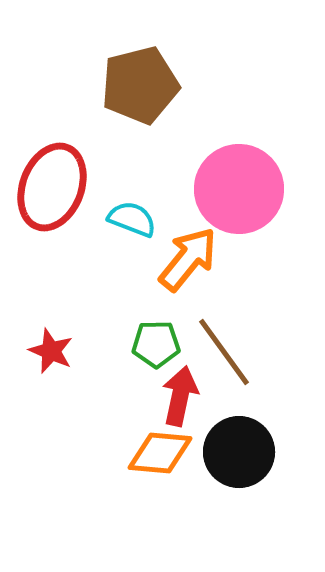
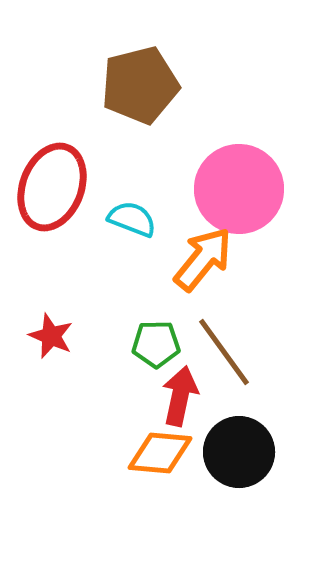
orange arrow: moved 15 px right
red star: moved 15 px up
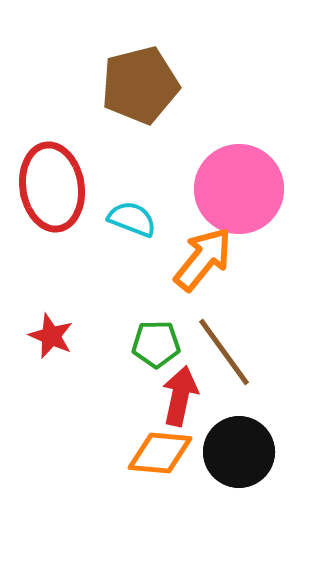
red ellipse: rotated 30 degrees counterclockwise
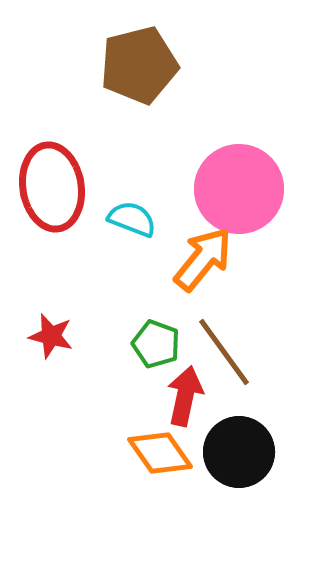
brown pentagon: moved 1 px left, 20 px up
red star: rotated 9 degrees counterclockwise
green pentagon: rotated 21 degrees clockwise
red arrow: moved 5 px right
orange diamond: rotated 50 degrees clockwise
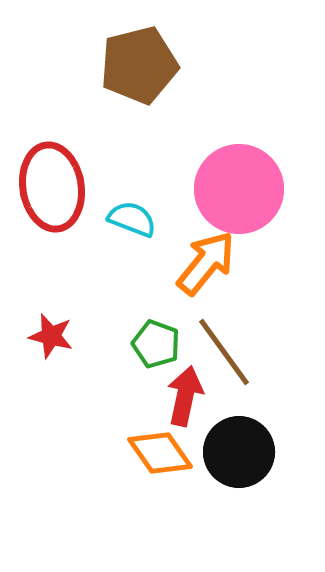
orange arrow: moved 3 px right, 4 px down
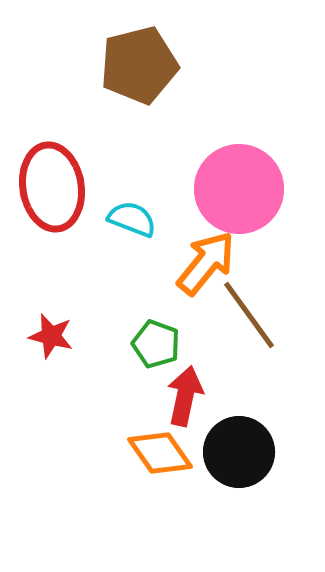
brown line: moved 25 px right, 37 px up
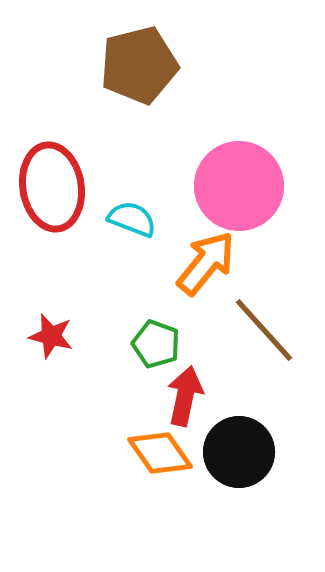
pink circle: moved 3 px up
brown line: moved 15 px right, 15 px down; rotated 6 degrees counterclockwise
